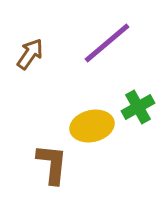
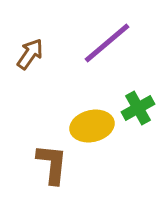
green cross: moved 1 px down
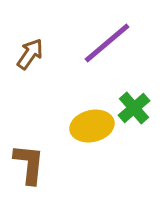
green cross: moved 4 px left; rotated 12 degrees counterclockwise
brown L-shape: moved 23 px left
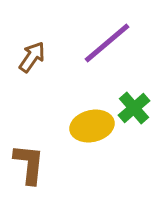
brown arrow: moved 2 px right, 3 px down
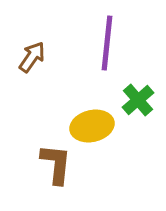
purple line: rotated 44 degrees counterclockwise
green cross: moved 4 px right, 8 px up
brown L-shape: moved 27 px right
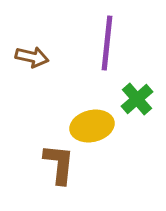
brown arrow: rotated 68 degrees clockwise
green cross: moved 1 px left, 1 px up
brown L-shape: moved 3 px right
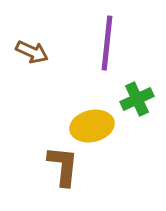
brown arrow: moved 5 px up; rotated 12 degrees clockwise
green cross: rotated 16 degrees clockwise
brown L-shape: moved 4 px right, 2 px down
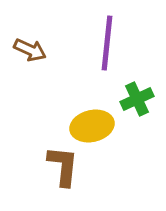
brown arrow: moved 2 px left, 2 px up
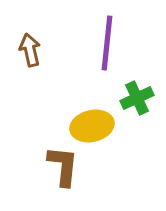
brown arrow: rotated 128 degrees counterclockwise
green cross: moved 1 px up
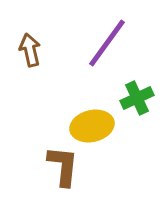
purple line: rotated 30 degrees clockwise
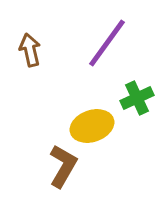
yellow ellipse: rotated 6 degrees counterclockwise
brown L-shape: rotated 24 degrees clockwise
